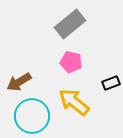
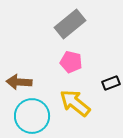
brown arrow: rotated 35 degrees clockwise
yellow arrow: moved 1 px right, 1 px down
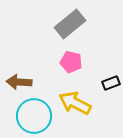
yellow arrow: rotated 12 degrees counterclockwise
cyan circle: moved 2 px right
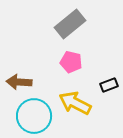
black rectangle: moved 2 px left, 2 px down
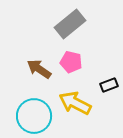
brown arrow: moved 20 px right, 13 px up; rotated 30 degrees clockwise
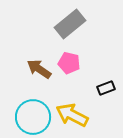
pink pentagon: moved 2 px left, 1 px down
black rectangle: moved 3 px left, 3 px down
yellow arrow: moved 3 px left, 12 px down
cyan circle: moved 1 px left, 1 px down
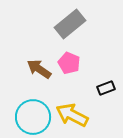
pink pentagon: rotated 10 degrees clockwise
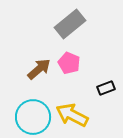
brown arrow: rotated 105 degrees clockwise
